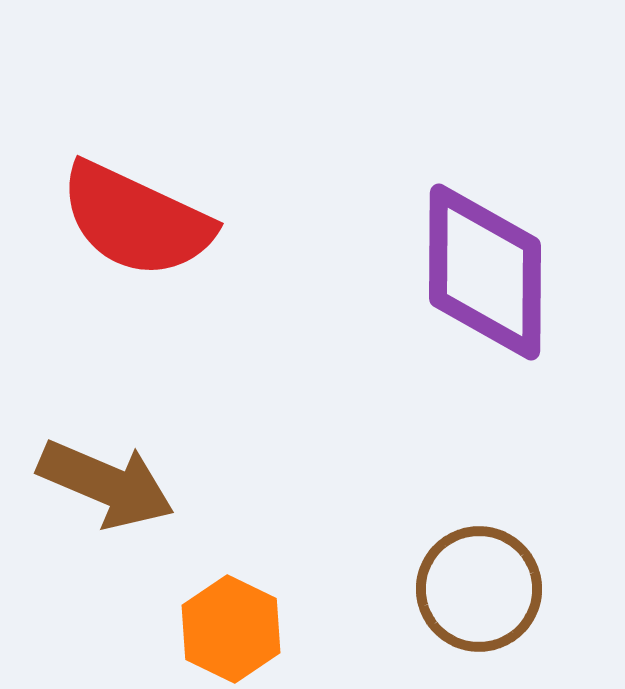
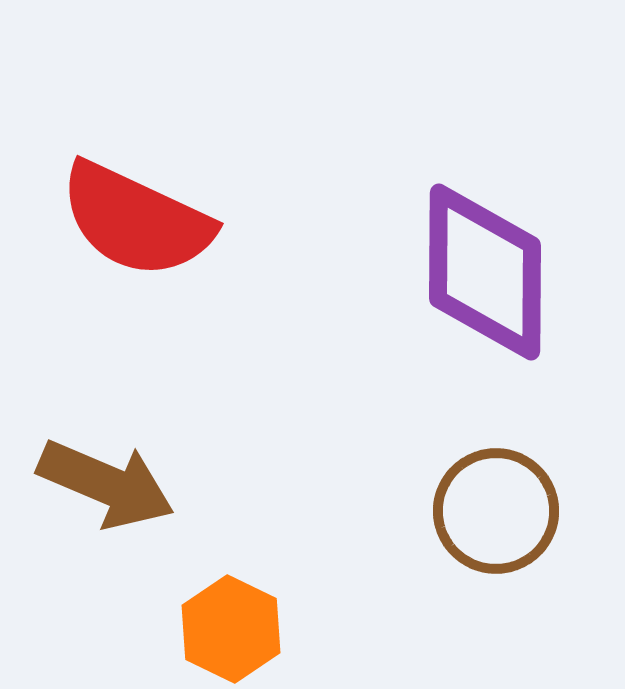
brown circle: moved 17 px right, 78 px up
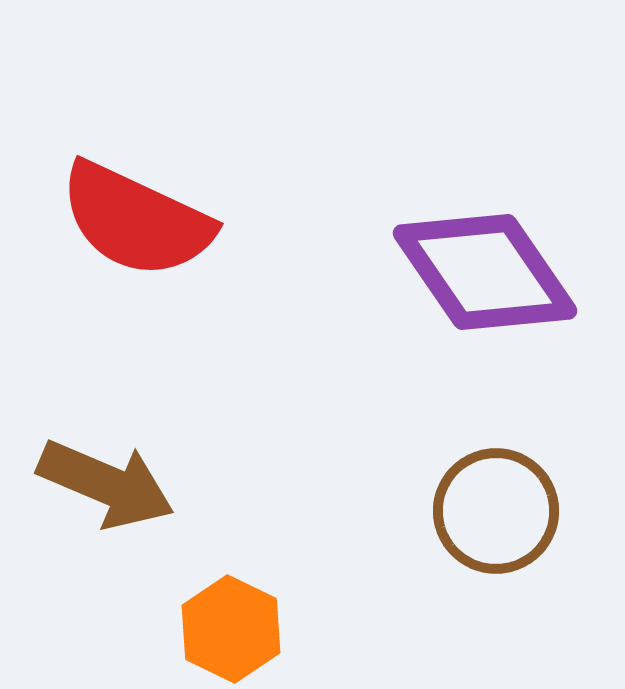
purple diamond: rotated 35 degrees counterclockwise
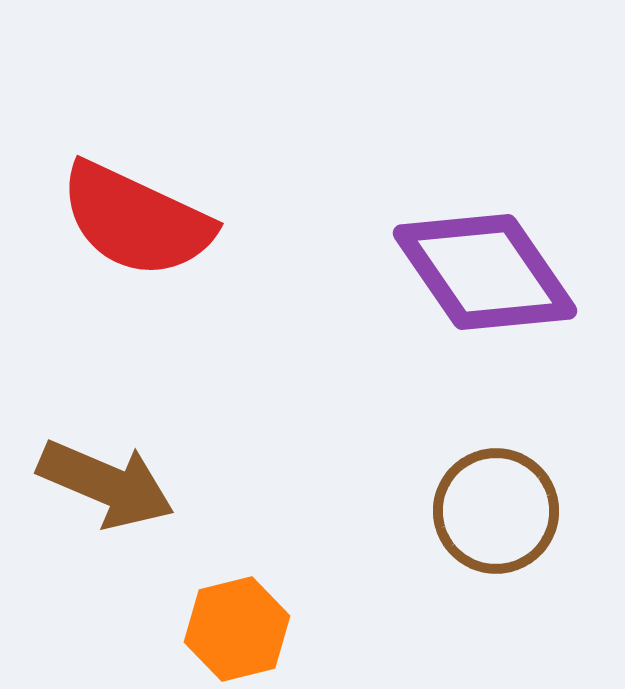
orange hexagon: moved 6 px right; rotated 20 degrees clockwise
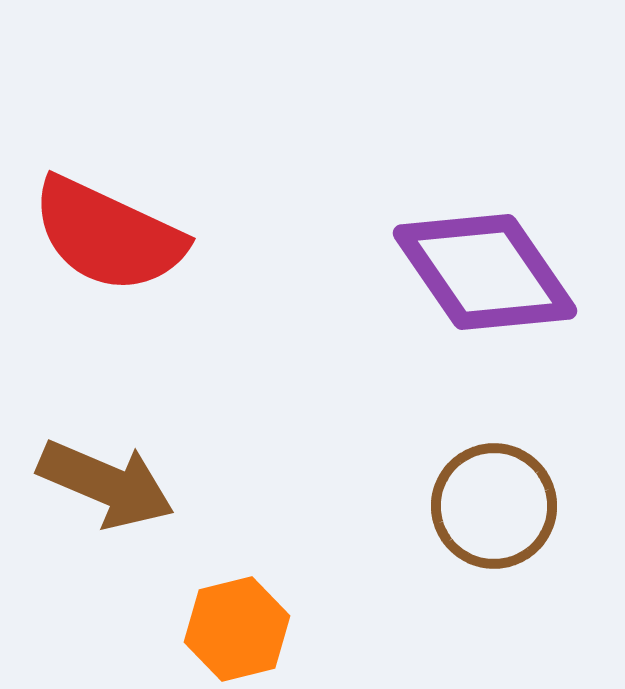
red semicircle: moved 28 px left, 15 px down
brown circle: moved 2 px left, 5 px up
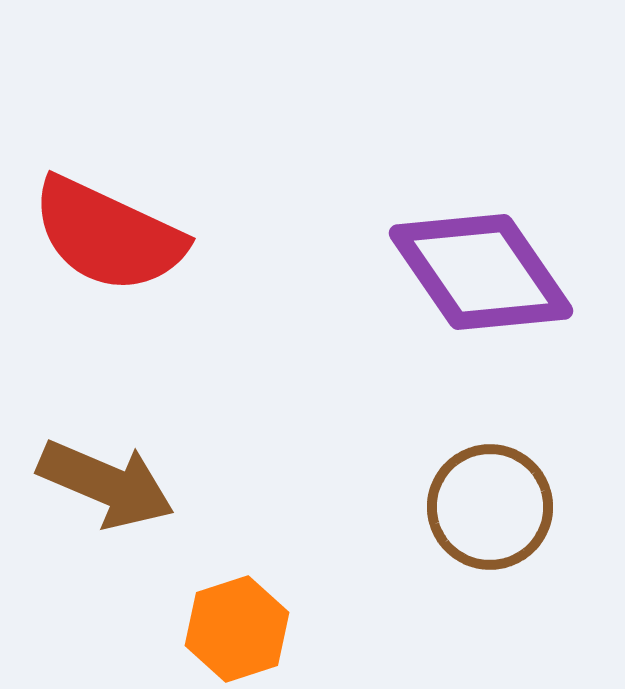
purple diamond: moved 4 px left
brown circle: moved 4 px left, 1 px down
orange hexagon: rotated 4 degrees counterclockwise
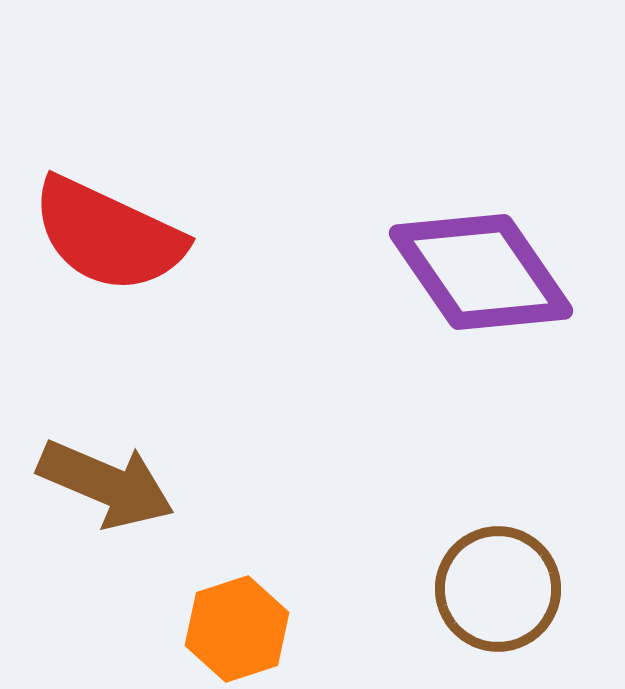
brown circle: moved 8 px right, 82 px down
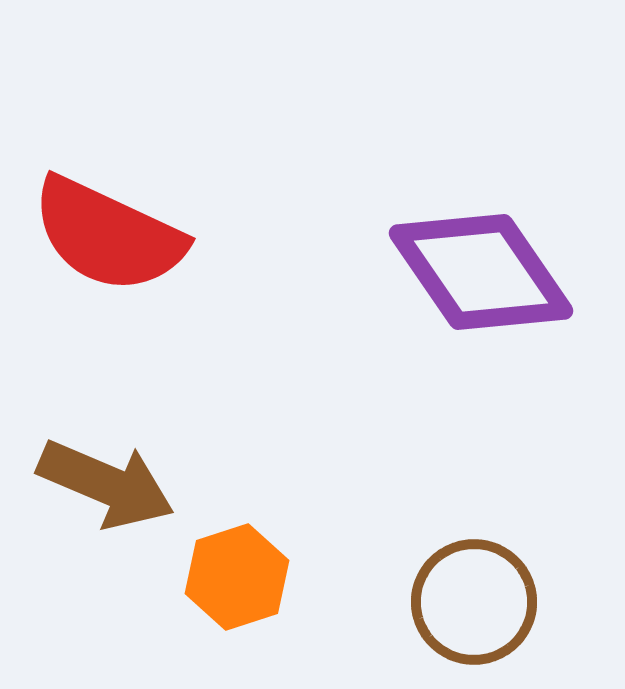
brown circle: moved 24 px left, 13 px down
orange hexagon: moved 52 px up
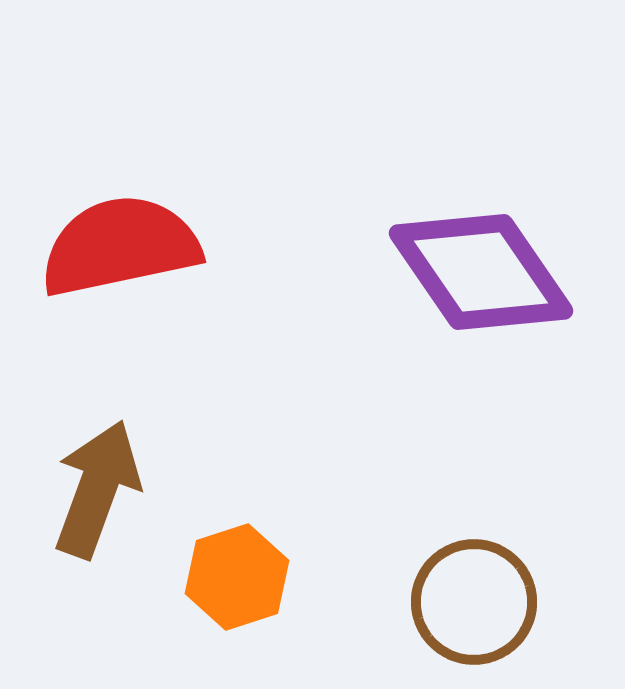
red semicircle: moved 12 px right, 11 px down; rotated 143 degrees clockwise
brown arrow: moved 9 px left, 5 px down; rotated 93 degrees counterclockwise
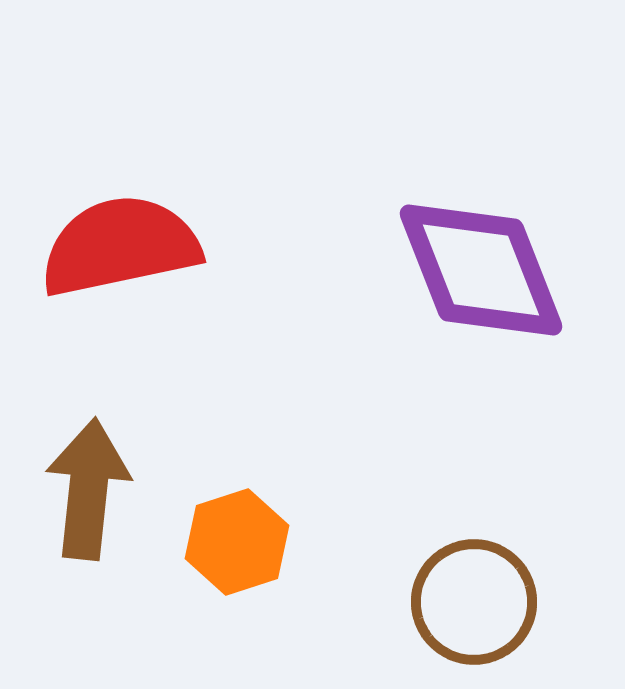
purple diamond: moved 2 px up; rotated 13 degrees clockwise
brown arrow: moved 9 px left; rotated 14 degrees counterclockwise
orange hexagon: moved 35 px up
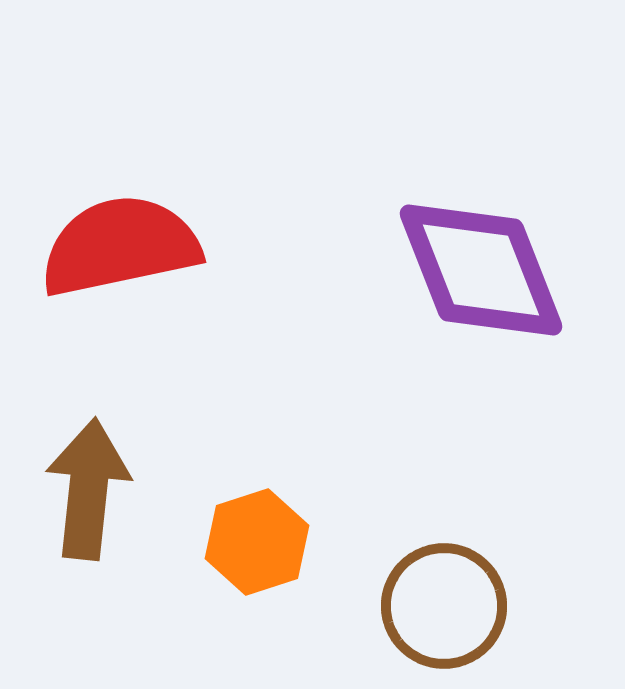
orange hexagon: moved 20 px right
brown circle: moved 30 px left, 4 px down
